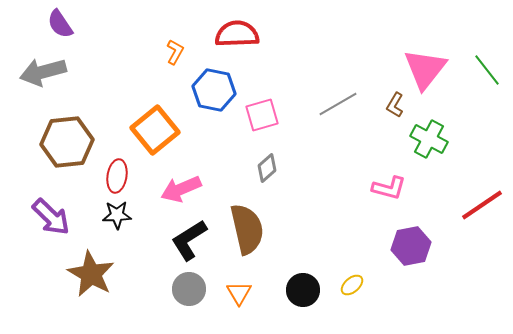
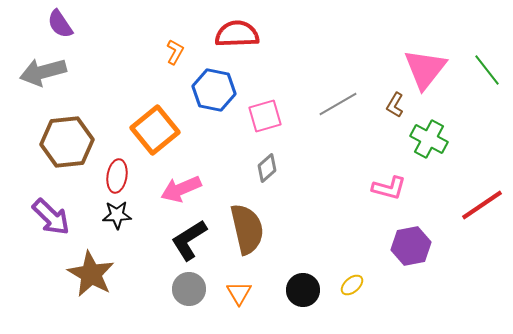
pink square: moved 3 px right, 1 px down
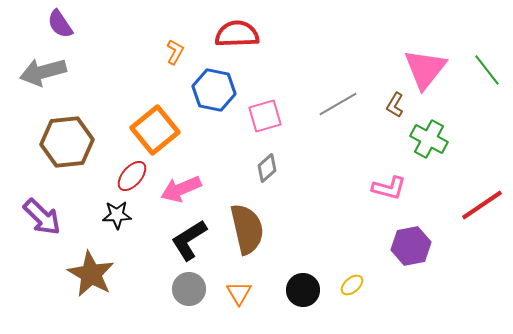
red ellipse: moved 15 px right; rotated 32 degrees clockwise
purple arrow: moved 9 px left
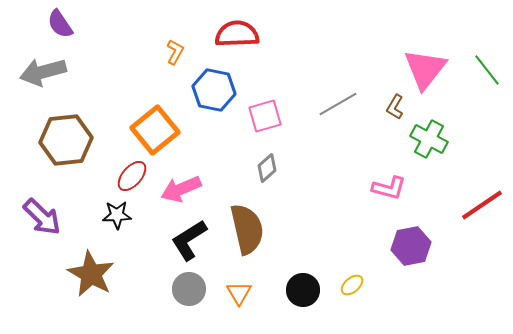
brown L-shape: moved 2 px down
brown hexagon: moved 1 px left, 2 px up
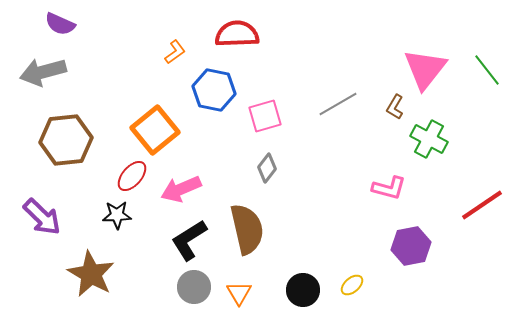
purple semicircle: rotated 32 degrees counterclockwise
orange L-shape: rotated 25 degrees clockwise
gray diamond: rotated 12 degrees counterclockwise
gray circle: moved 5 px right, 2 px up
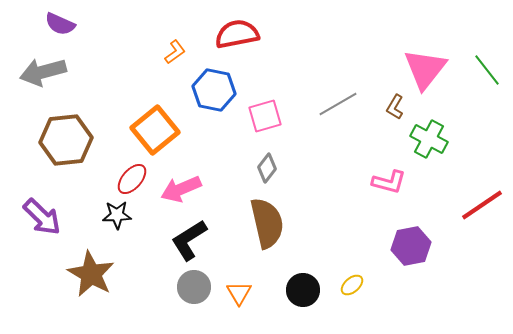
red semicircle: rotated 9 degrees counterclockwise
red ellipse: moved 3 px down
pink L-shape: moved 6 px up
brown semicircle: moved 20 px right, 6 px up
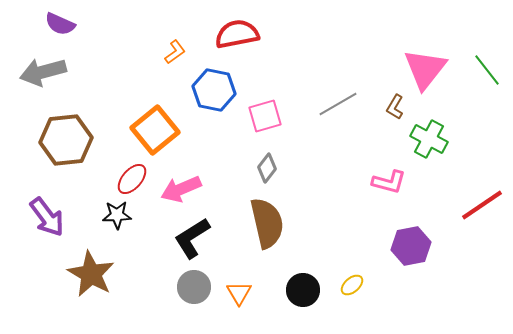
purple arrow: moved 5 px right; rotated 9 degrees clockwise
black L-shape: moved 3 px right, 2 px up
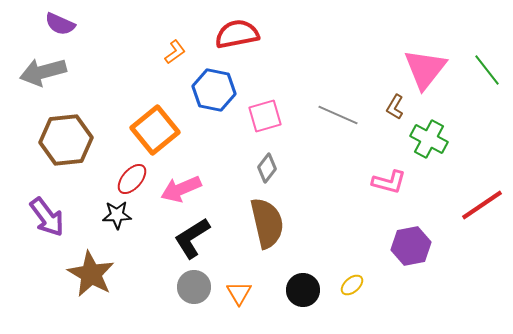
gray line: moved 11 px down; rotated 54 degrees clockwise
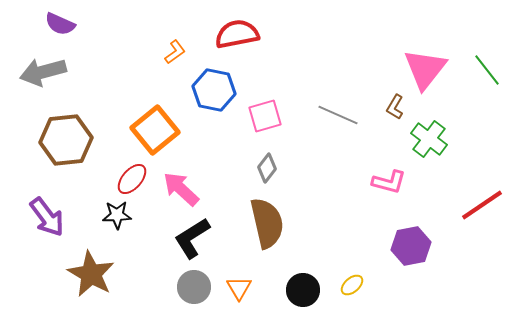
green cross: rotated 9 degrees clockwise
pink arrow: rotated 66 degrees clockwise
orange triangle: moved 5 px up
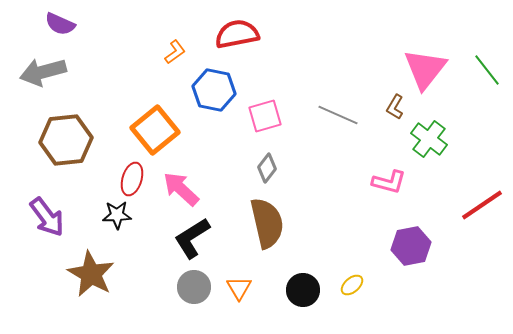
red ellipse: rotated 24 degrees counterclockwise
